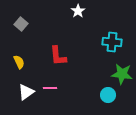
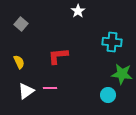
red L-shape: rotated 90 degrees clockwise
white triangle: moved 1 px up
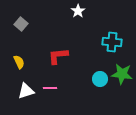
white triangle: rotated 18 degrees clockwise
cyan circle: moved 8 px left, 16 px up
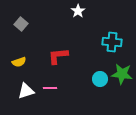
yellow semicircle: rotated 96 degrees clockwise
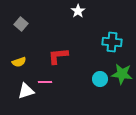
pink line: moved 5 px left, 6 px up
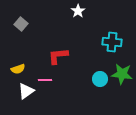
yellow semicircle: moved 1 px left, 7 px down
pink line: moved 2 px up
white triangle: rotated 18 degrees counterclockwise
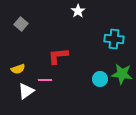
cyan cross: moved 2 px right, 3 px up
